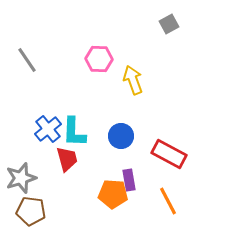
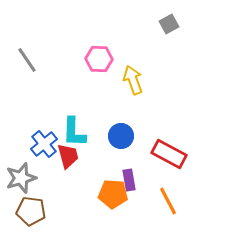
blue cross: moved 4 px left, 15 px down
red trapezoid: moved 1 px right, 3 px up
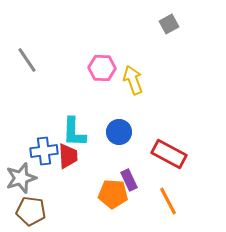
pink hexagon: moved 3 px right, 9 px down
blue circle: moved 2 px left, 4 px up
blue cross: moved 7 px down; rotated 32 degrees clockwise
red trapezoid: rotated 12 degrees clockwise
purple rectangle: rotated 15 degrees counterclockwise
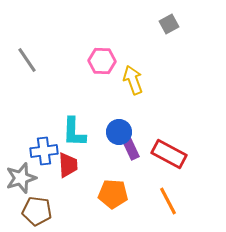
pink hexagon: moved 7 px up
red trapezoid: moved 9 px down
purple rectangle: moved 2 px right, 31 px up
brown pentagon: moved 6 px right
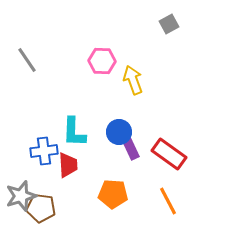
red rectangle: rotated 8 degrees clockwise
gray star: moved 18 px down
brown pentagon: moved 4 px right, 3 px up
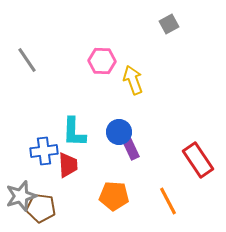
red rectangle: moved 29 px right, 6 px down; rotated 20 degrees clockwise
orange pentagon: moved 1 px right, 2 px down
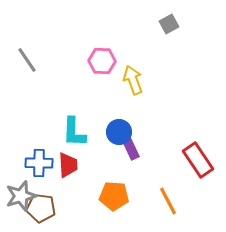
blue cross: moved 5 px left, 12 px down; rotated 8 degrees clockwise
